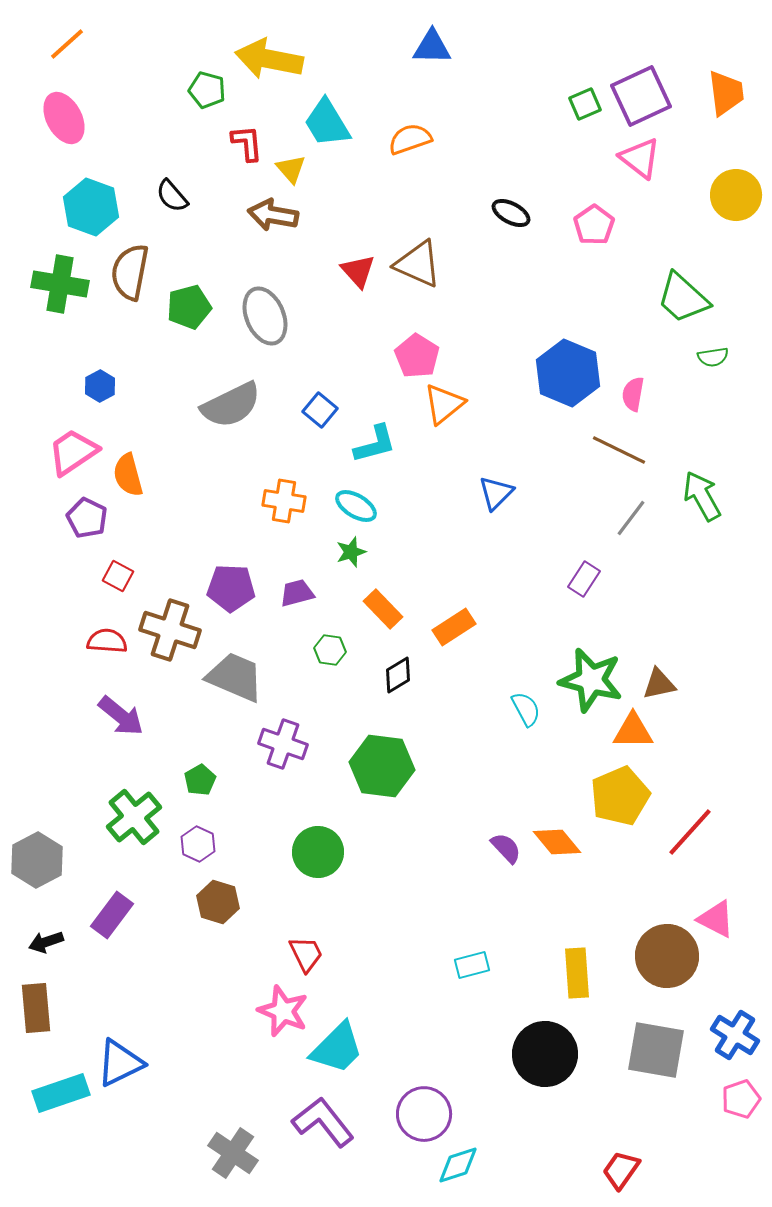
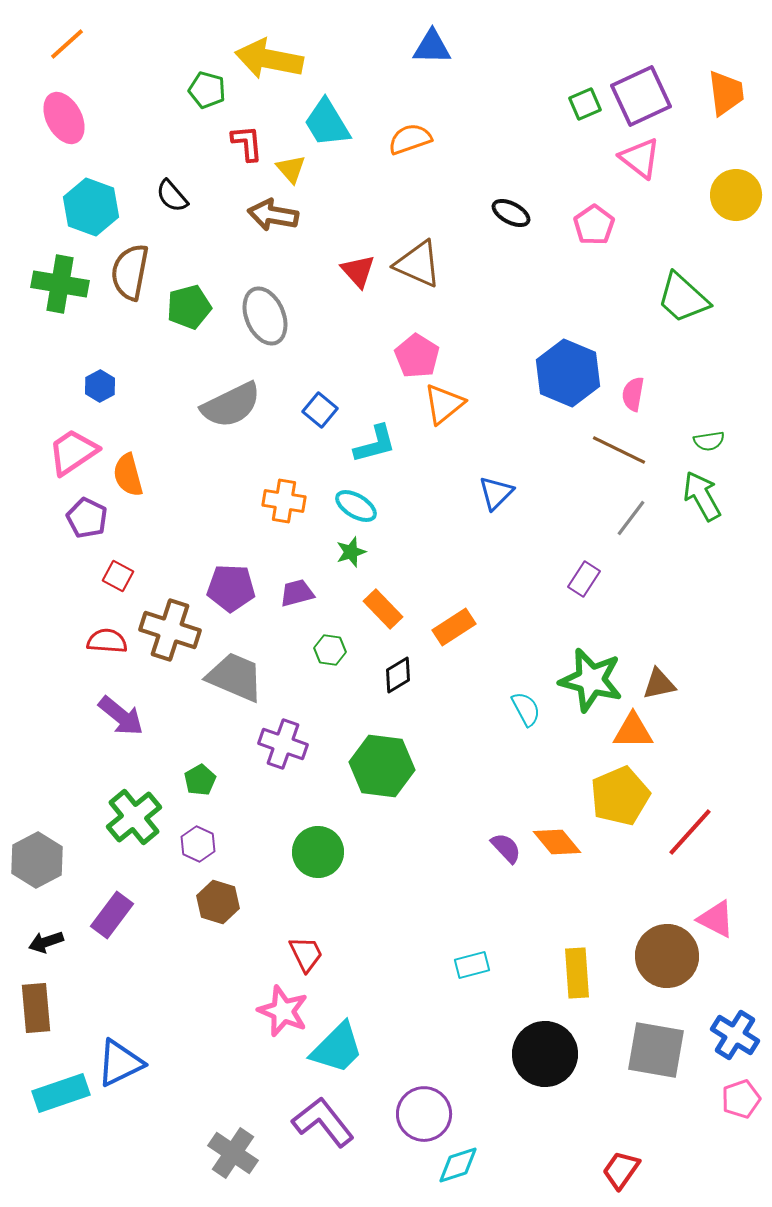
green semicircle at (713, 357): moved 4 px left, 84 px down
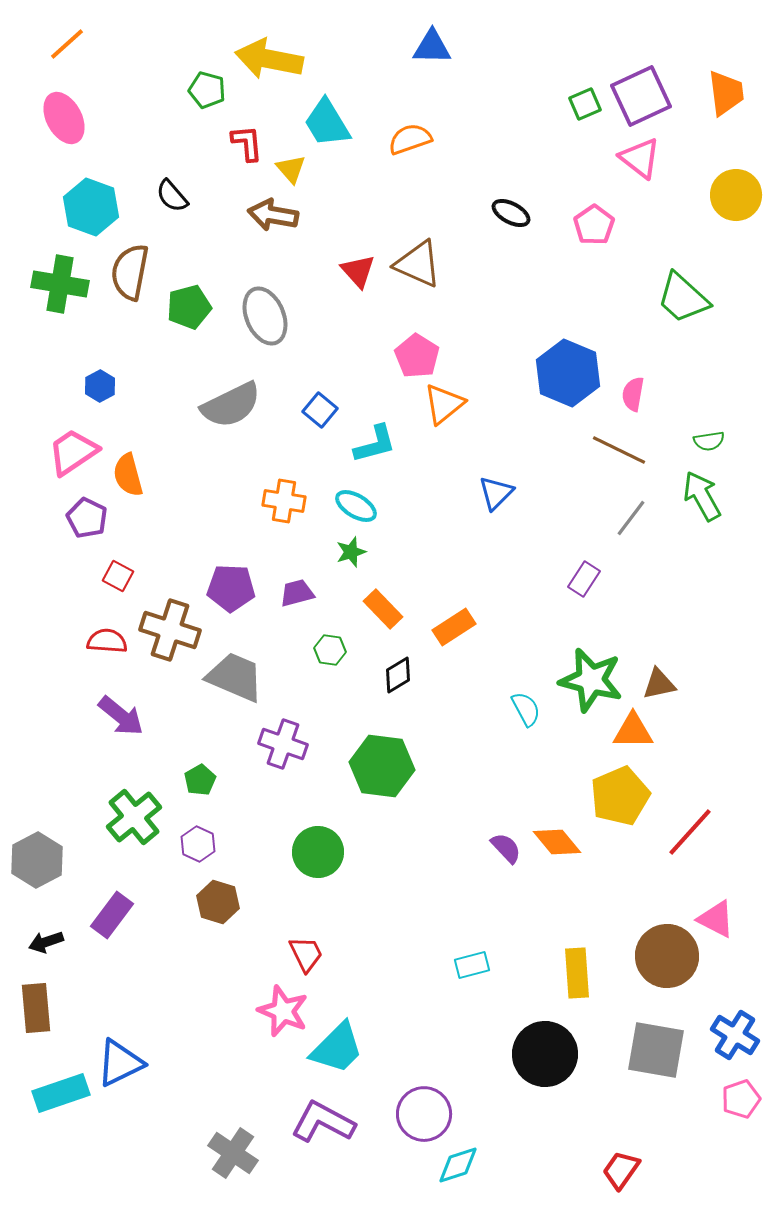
purple L-shape at (323, 1122): rotated 24 degrees counterclockwise
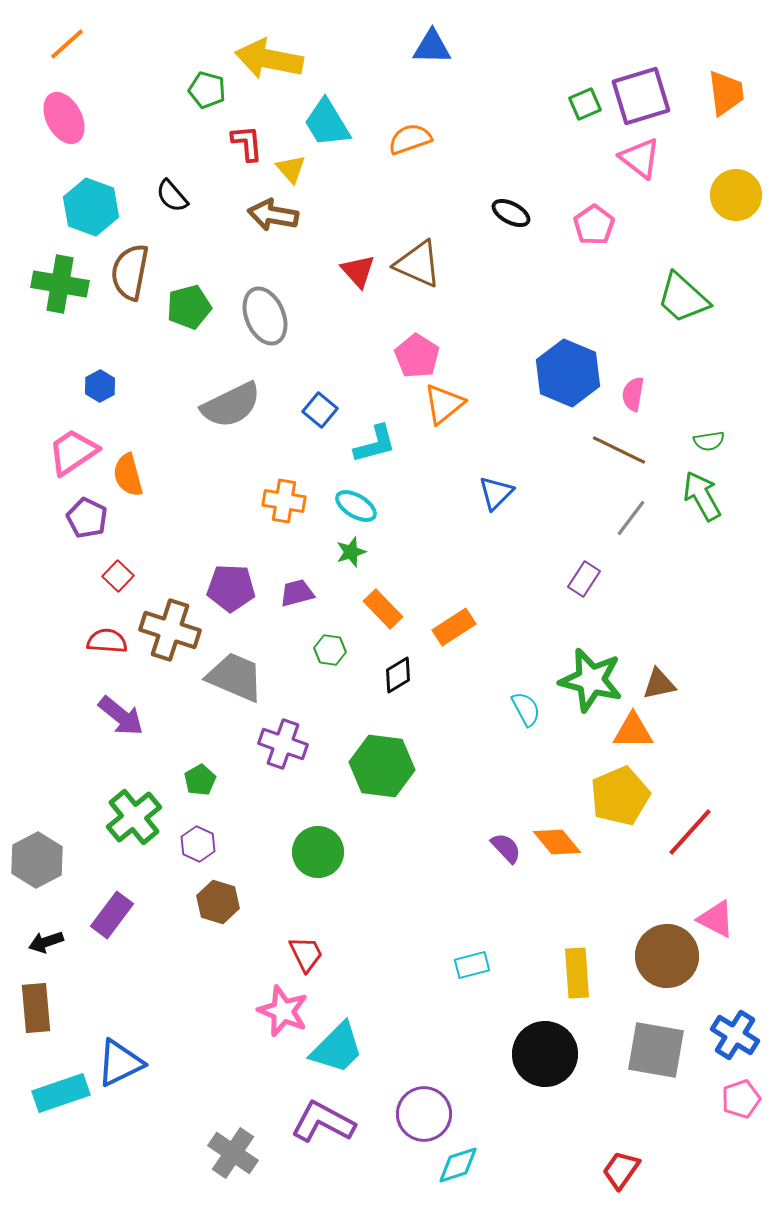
purple square at (641, 96): rotated 8 degrees clockwise
red square at (118, 576): rotated 16 degrees clockwise
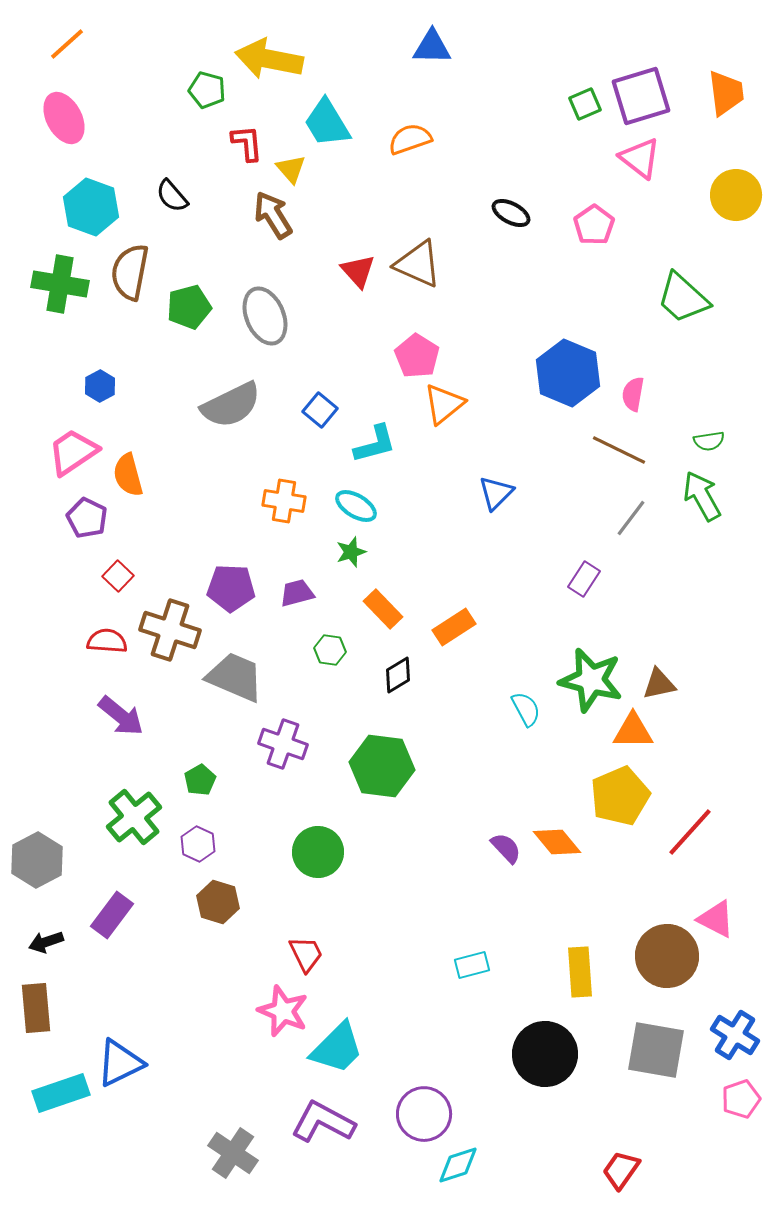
brown arrow at (273, 215): rotated 48 degrees clockwise
yellow rectangle at (577, 973): moved 3 px right, 1 px up
